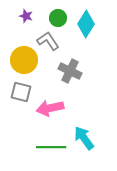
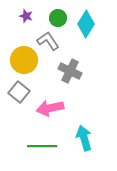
gray square: moved 2 px left; rotated 25 degrees clockwise
cyan arrow: rotated 20 degrees clockwise
green line: moved 9 px left, 1 px up
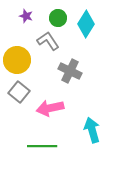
yellow circle: moved 7 px left
cyan arrow: moved 8 px right, 8 px up
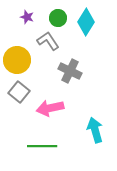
purple star: moved 1 px right, 1 px down
cyan diamond: moved 2 px up
cyan arrow: moved 3 px right
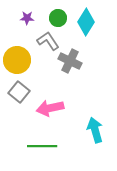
purple star: moved 1 px down; rotated 16 degrees counterclockwise
gray cross: moved 10 px up
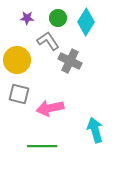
gray square: moved 2 px down; rotated 25 degrees counterclockwise
